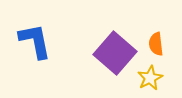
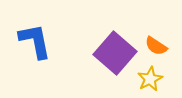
orange semicircle: moved 2 px down; rotated 50 degrees counterclockwise
yellow star: moved 1 px down
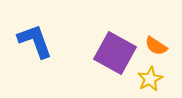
blue L-shape: rotated 9 degrees counterclockwise
purple square: rotated 12 degrees counterclockwise
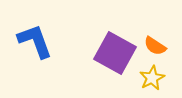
orange semicircle: moved 1 px left
yellow star: moved 2 px right, 1 px up
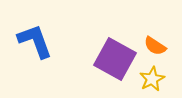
purple square: moved 6 px down
yellow star: moved 1 px down
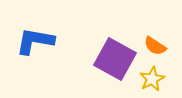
blue L-shape: rotated 60 degrees counterclockwise
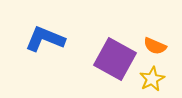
blue L-shape: moved 10 px right, 2 px up; rotated 12 degrees clockwise
orange semicircle: rotated 10 degrees counterclockwise
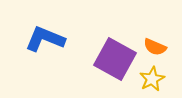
orange semicircle: moved 1 px down
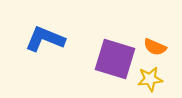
purple square: rotated 12 degrees counterclockwise
yellow star: moved 2 px left; rotated 20 degrees clockwise
